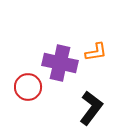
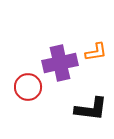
purple cross: rotated 24 degrees counterclockwise
black L-shape: moved 1 px down; rotated 60 degrees clockwise
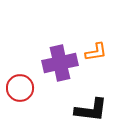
red circle: moved 8 px left, 1 px down
black L-shape: moved 1 px down
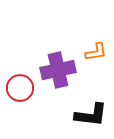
purple cross: moved 2 px left, 7 px down
black L-shape: moved 5 px down
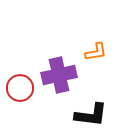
purple cross: moved 1 px right, 5 px down
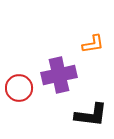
orange L-shape: moved 3 px left, 8 px up
red circle: moved 1 px left
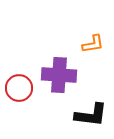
purple cross: rotated 16 degrees clockwise
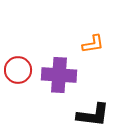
red circle: moved 1 px left, 18 px up
black L-shape: moved 2 px right
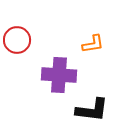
red circle: moved 1 px left, 30 px up
black L-shape: moved 1 px left, 5 px up
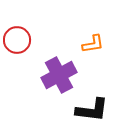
purple cross: rotated 32 degrees counterclockwise
